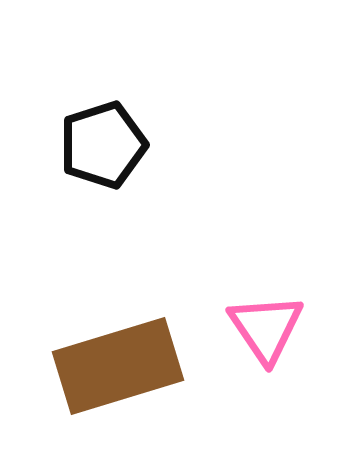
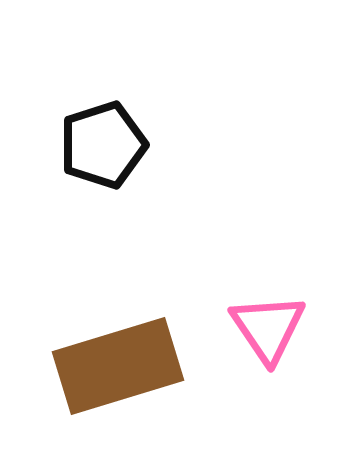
pink triangle: moved 2 px right
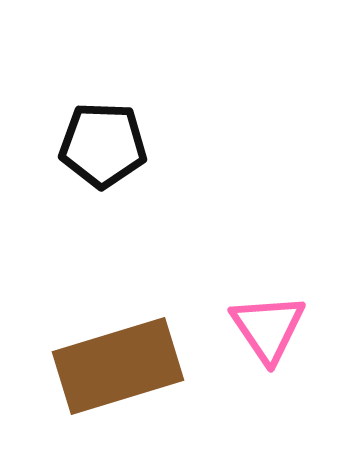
black pentagon: rotated 20 degrees clockwise
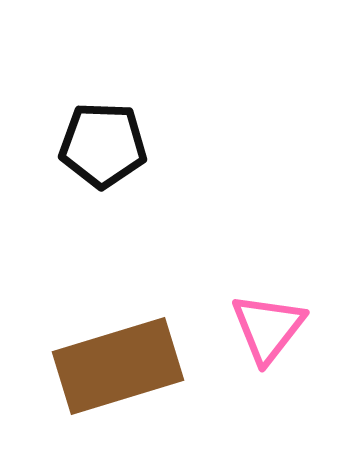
pink triangle: rotated 12 degrees clockwise
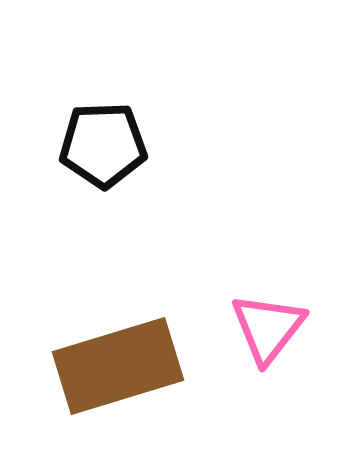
black pentagon: rotated 4 degrees counterclockwise
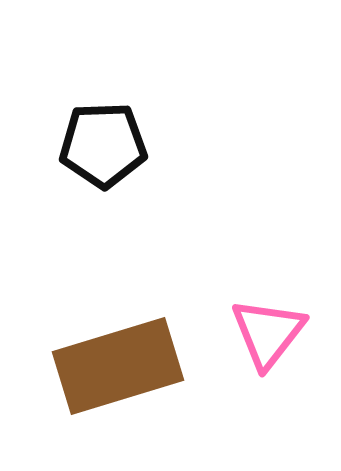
pink triangle: moved 5 px down
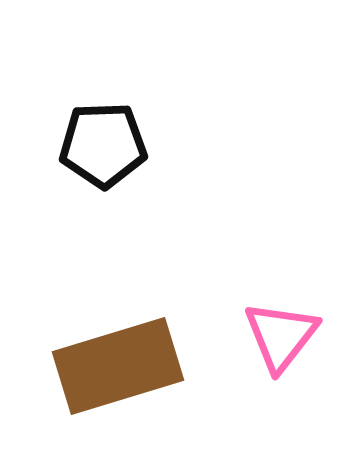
pink triangle: moved 13 px right, 3 px down
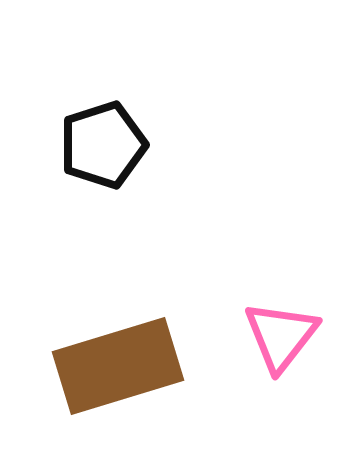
black pentagon: rotated 16 degrees counterclockwise
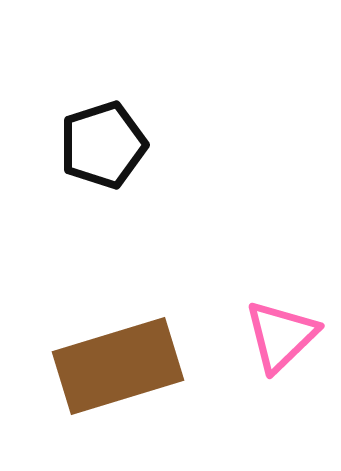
pink triangle: rotated 8 degrees clockwise
